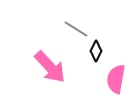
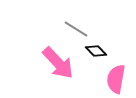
black diamond: rotated 70 degrees counterclockwise
pink arrow: moved 8 px right, 4 px up
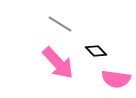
gray line: moved 16 px left, 5 px up
pink semicircle: rotated 92 degrees counterclockwise
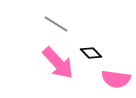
gray line: moved 4 px left
black diamond: moved 5 px left, 2 px down
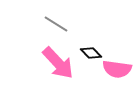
pink semicircle: moved 1 px right, 10 px up
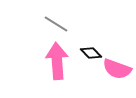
pink arrow: moved 1 px left, 2 px up; rotated 141 degrees counterclockwise
pink semicircle: rotated 12 degrees clockwise
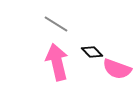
black diamond: moved 1 px right, 1 px up
pink arrow: moved 1 px down; rotated 9 degrees counterclockwise
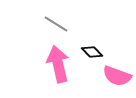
pink arrow: moved 1 px right, 2 px down
pink semicircle: moved 7 px down
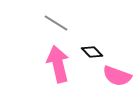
gray line: moved 1 px up
